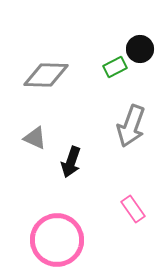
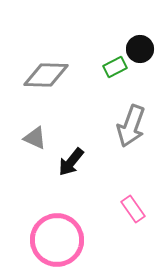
black arrow: rotated 20 degrees clockwise
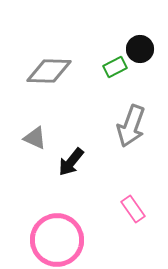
gray diamond: moved 3 px right, 4 px up
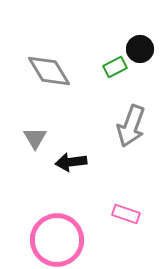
gray diamond: rotated 57 degrees clockwise
gray triangle: rotated 35 degrees clockwise
black arrow: rotated 44 degrees clockwise
pink rectangle: moved 7 px left, 5 px down; rotated 36 degrees counterclockwise
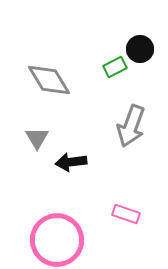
gray diamond: moved 9 px down
gray triangle: moved 2 px right
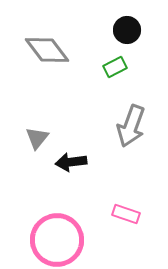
black circle: moved 13 px left, 19 px up
gray diamond: moved 2 px left, 30 px up; rotated 6 degrees counterclockwise
gray triangle: rotated 10 degrees clockwise
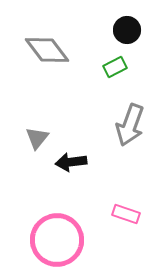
gray arrow: moved 1 px left, 1 px up
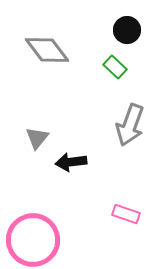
green rectangle: rotated 70 degrees clockwise
pink circle: moved 24 px left
